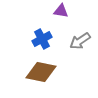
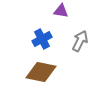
gray arrow: rotated 150 degrees clockwise
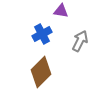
blue cross: moved 5 px up
brown diamond: rotated 56 degrees counterclockwise
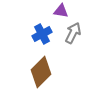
gray arrow: moved 7 px left, 8 px up
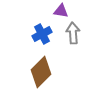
gray arrow: rotated 30 degrees counterclockwise
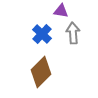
blue cross: rotated 18 degrees counterclockwise
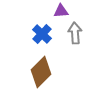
purple triangle: rotated 14 degrees counterclockwise
gray arrow: moved 2 px right
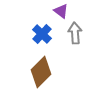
purple triangle: rotated 42 degrees clockwise
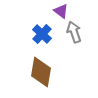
gray arrow: moved 1 px left, 1 px up; rotated 15 degrees counterclockwise
brown diamond: rotated 36 degrees counterclockwise
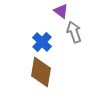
blue cross: moved 8 px down
